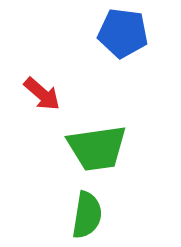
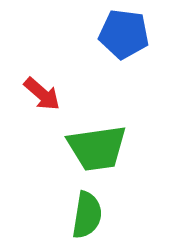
blue pentagon: moved 1 px right, 1 px down
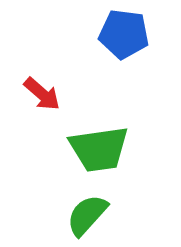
green trapezoid: moved 2 px right, 1 px down
green semicircle: rotated 147 degrees counterclockwise
